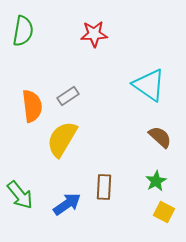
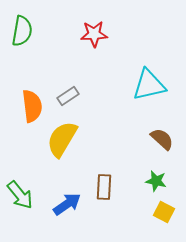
green semicircle: moved 1 px left
cyan triangle: rotated 48 degrees counterclockwise
brown semicircle: moved 2 px right, 2 px down
green star: rotated 30 degrees counterclockwise
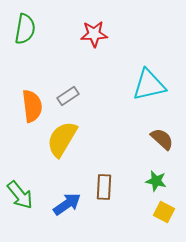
green semicircle: moved 3 px right, 2 px up
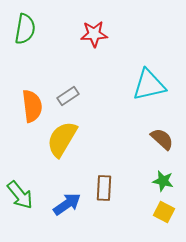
green star: moved 7 px right
brown rectangle: moved 1 px down
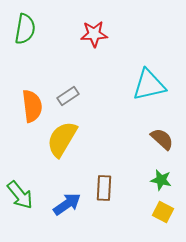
green star: moved 2 px left, 1 px up
yellow square: moved 1 px left
